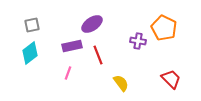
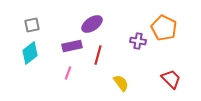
red line: rotated 36 degrees clockwise
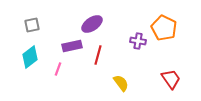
cyan diamond: moved 4 px down
pink line: moved 10 px left, 4 px up
red trapezoid: rotated 10 degrees clockwise
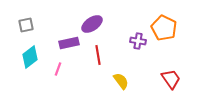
gray square: moved 6 px left
purple rectangle: moved 3 px left, 3 px up
red line: rotated 24 degrees counterclockwise
yellow semicircle: moved 2 px up
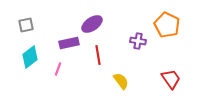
orange pentagon: moved 3 px right, 3 px up
